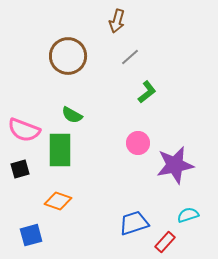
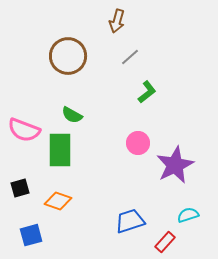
purple star: rotated 15 degrees counterclockwise
black square: moved 19 px down
blue trapezoid: moved 4 px left, 2 px up
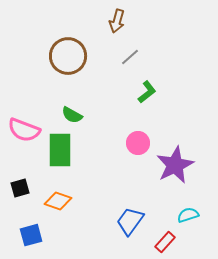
blue trapezoid: rotated 36 degrees counterclockwise
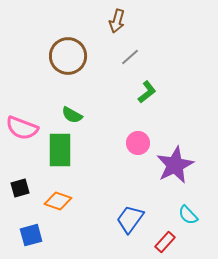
pink semicircle: moved 2 px left, 2 px up
cyan semicircle: rotated 115 degrees counterclockwise
blue trapezoid: moved 2 px up
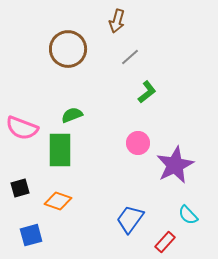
brown circle: moved 7 px up
green semicircle: rotated 130 degrees clockwise
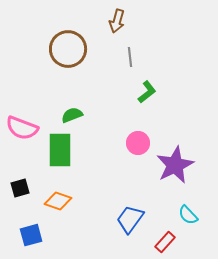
gray line: rotated 54 degrees counterclockwise
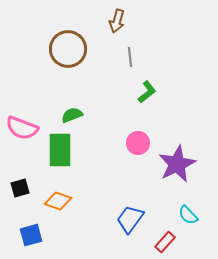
purple star: moved 2 px right, 1 px up
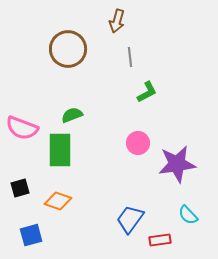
green L-shape: rotated 10 degrees clockwise
purple star: rotated 18 degrees clockwise
red rectangle: moved 5 px left, 2 px up; rotated 40 degrees clockwise
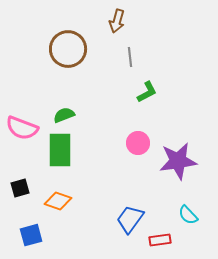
green semicircle: moved 8 px left
purple star: moved 1 px right, 3 px up
